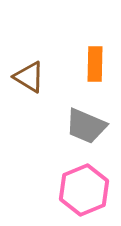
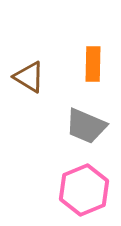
orange rectangle: moved 2 px left
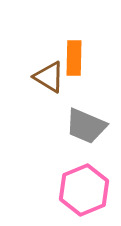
orange rectangle: moved 19 px left, 6 px up
brown triangle: moved 20 px right
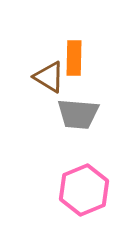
gray trapezoid: moved 8 px left, 12 px up; rotated 18 degrees counterclockwise
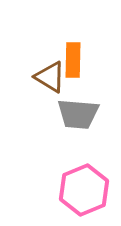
orange rectangle: moved 1 px left, 2 px down
brown triangle: moved 1 px right
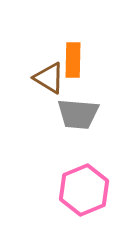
brown triangle: moved 1 px left, 1 px down
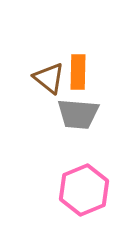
orange rectangle: moved 5 px right, 12 px down
brown triangle: rotated 8 degrees clockwise
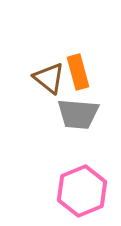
orange rectangle: rotated 16 degrees counterclockwise
pink hexagon: moved 2 px left, 1 px down
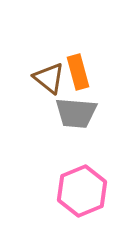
gray trapezoid: moved 2 px left, 1 px up
